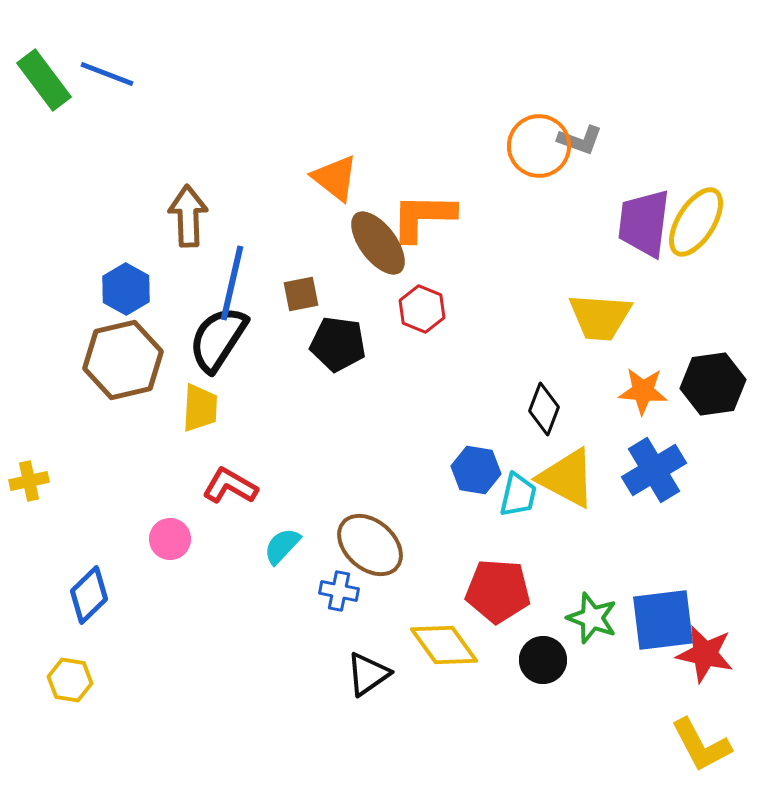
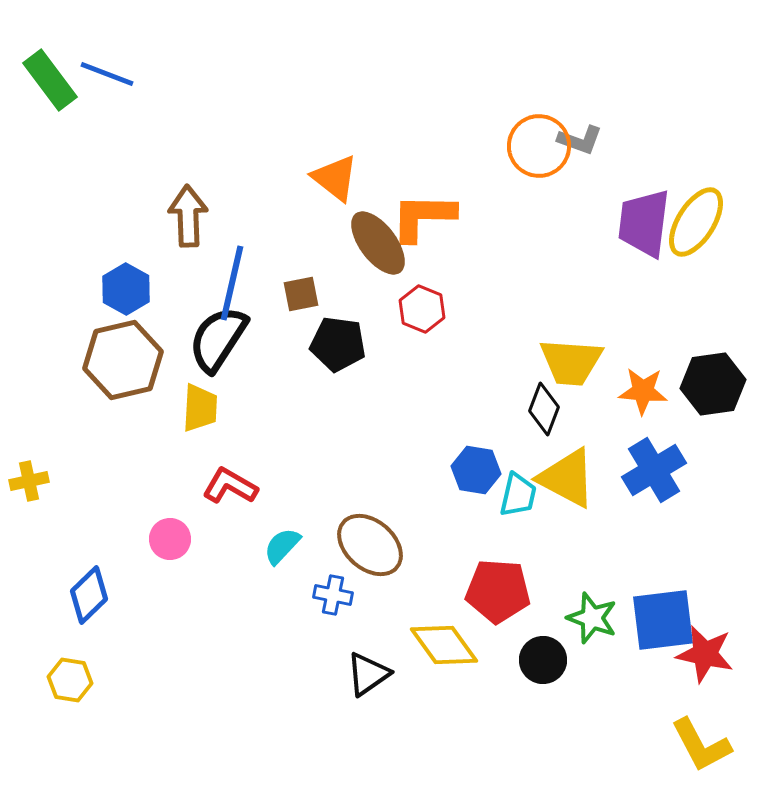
green rectangle at (44, 80): moved 6 px right
yellow trapezoid at (600, 317): moved 29 px left, 45 px down
blue cross at (339, 591): moved 6 px left, 4 px down
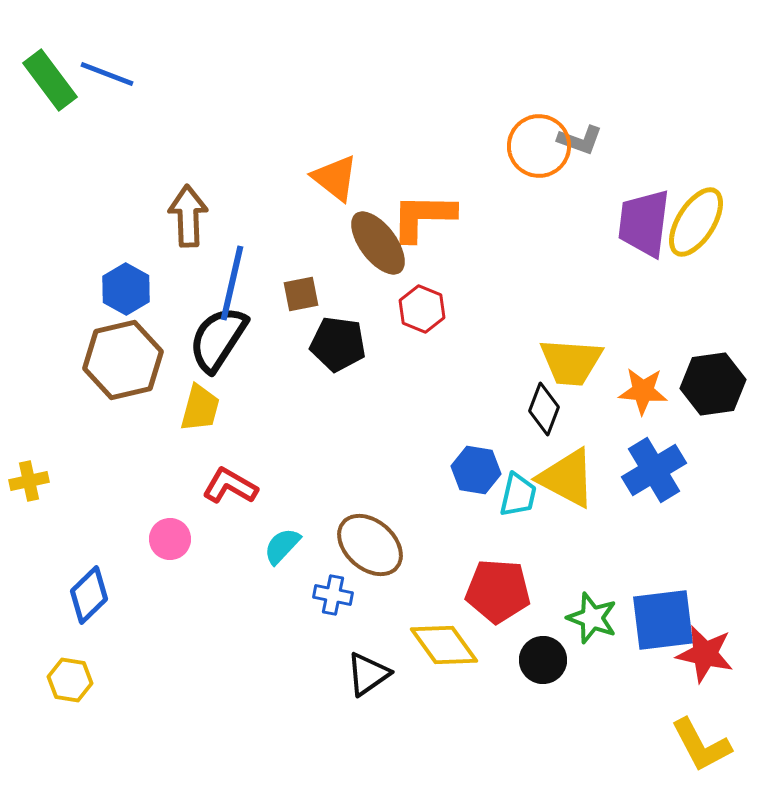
yellow trapezoid at (200, 408): rotated 12 degrees clockwise
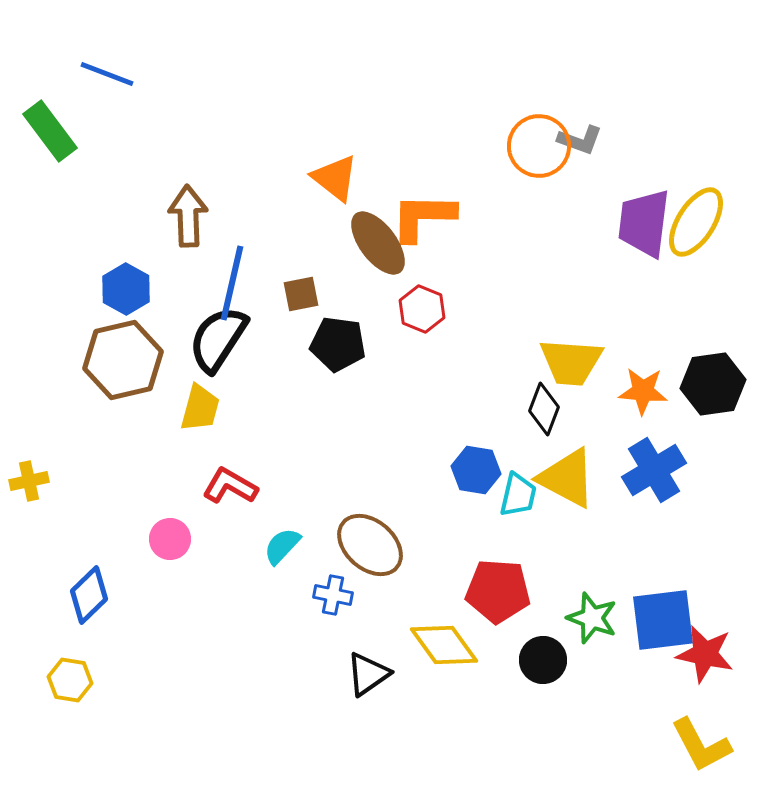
green rectangle at (50, 80): moved 51 px down
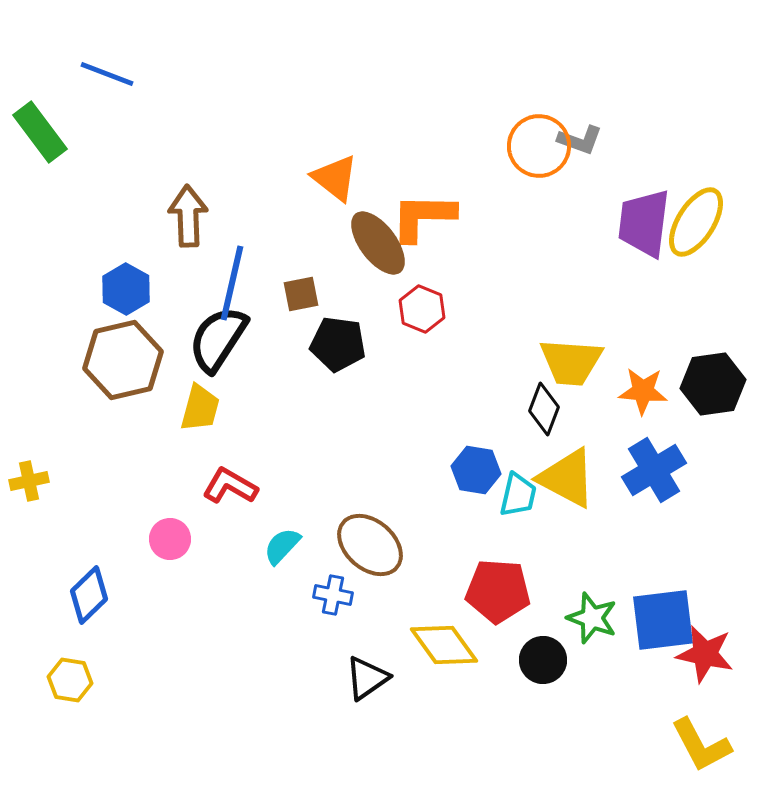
green rectangle at (50, 131): moved 10 px left, 1 px down
black triangle at (368, 674): moved 1 px left, 4 px down
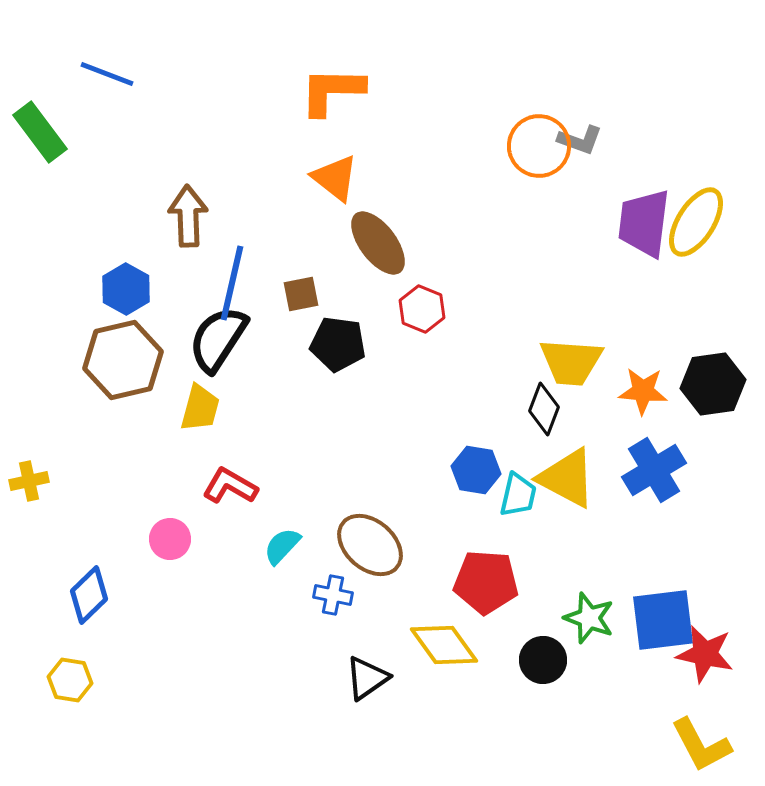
orange L-shape at (423, 217): moved 91 px left, 126 px up
red pentagon at (498, 591): moved 12 px left, 9 px up
green star at (592, 618): moved 3 px left
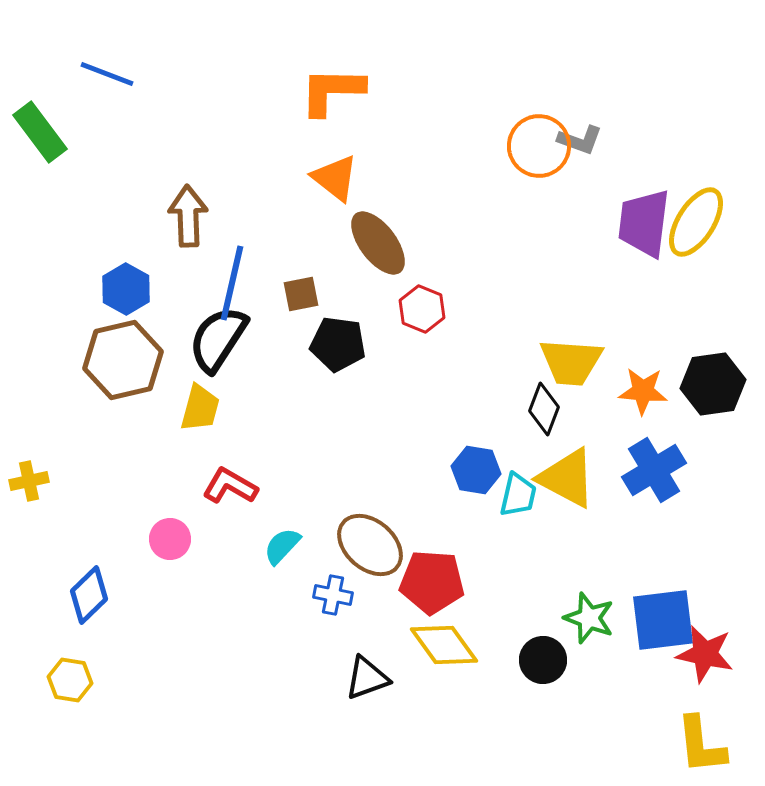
red pentagon at (486, 582): moved 54 px left
black triangle at (367, 678): rotated 15 degrees clockwise
yellow L-shape at (701, 745): rotated 22 degrees clockwise
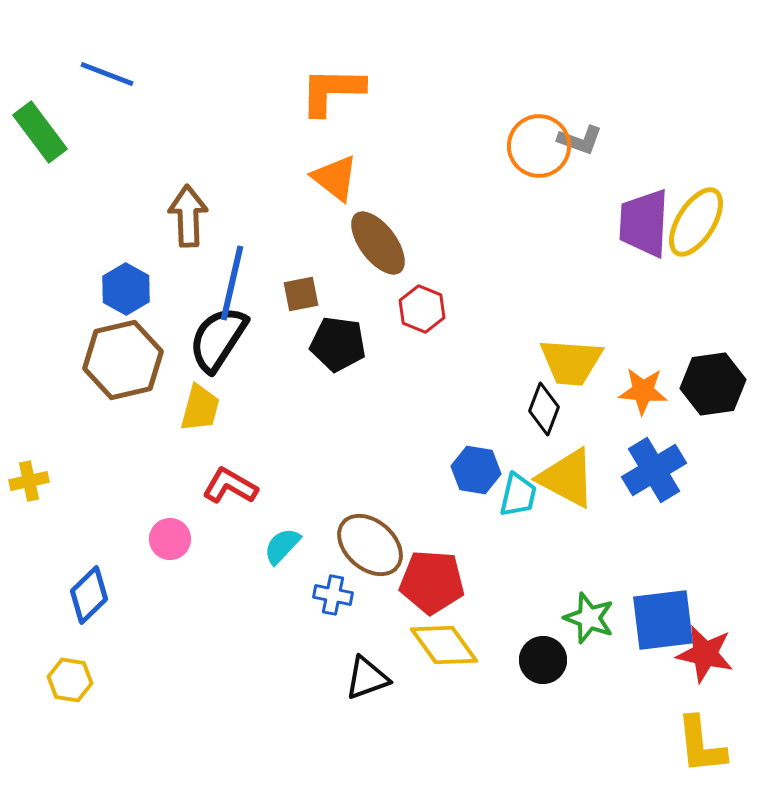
purple trapezoid at (644, 223): rotated 4 degrees counterclockwise
